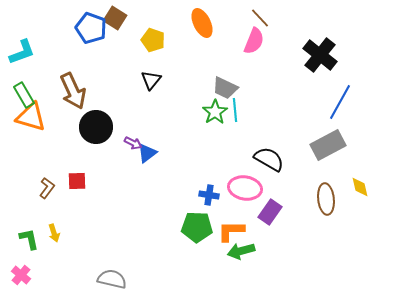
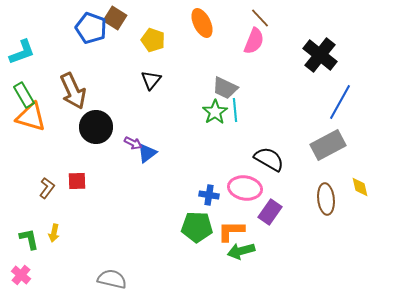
yellow arrow: rotated 30 degrees clockwise
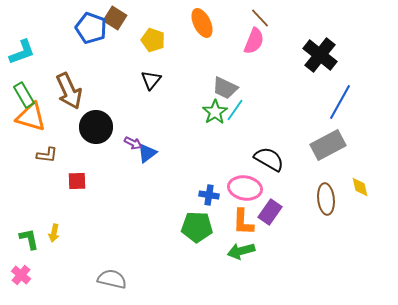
brown arrow: moved 4 px left
cyan line: rotated 40 degrees clockwise
brown L-shape: moved 33 px up; rotated 60 degrees clockwise
orange L-shape: moved 12 px right, 9 px up; rotated 88 degrees counterclockwise
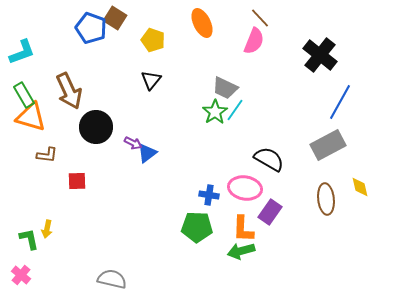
orange L-shape: moved 7 px down
yellow arrow: moved 7 px left, 4 px up
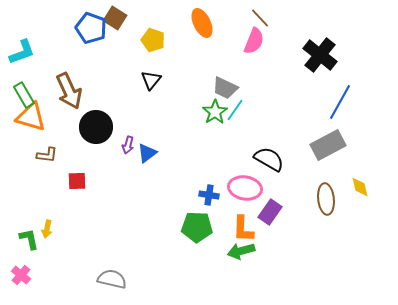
purple arrow: moved 5 px left, 2 px down; rotated 78 degrees clockwise
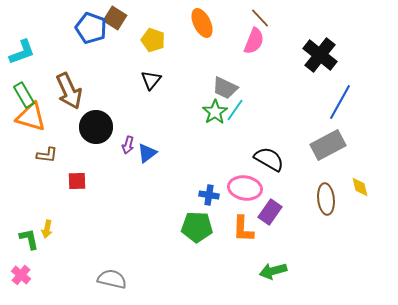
green arrow: moved 32 px right, 20 px down
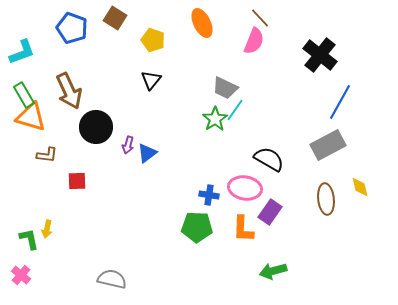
blue pentagon: moved 19 px left
green star: moved 7 px down
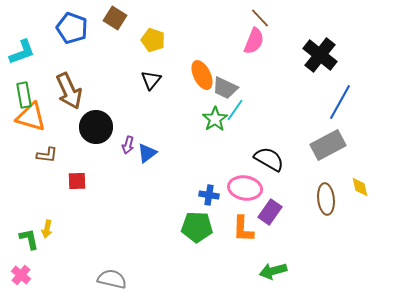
orange ellipse: moved 52 px down
green rectangle: rotated 20 degrees clockwise
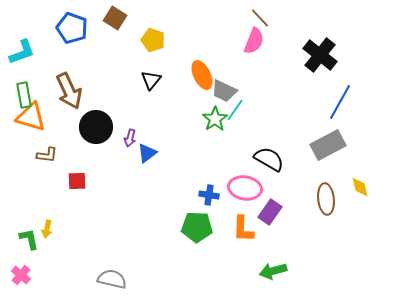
gray trapezoid: moved 1 px left, 3 px down
purple arrow: moved 2 px right, 7 px up
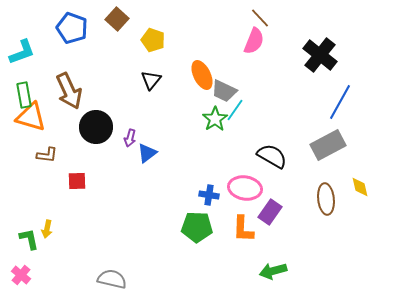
brown square: moved 2 px right, 1 px down; rotated 10 degrees clockwise
black semicircle: moved 3 px right, 3 px up
